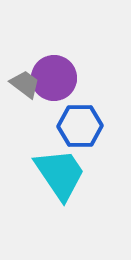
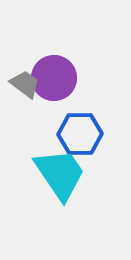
blue hexagon: moved 8 px down
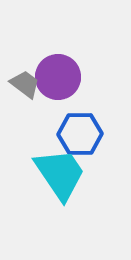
purple circle: moved 4 px right, 1 px up
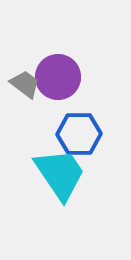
blue hexagon: moved 1 px left
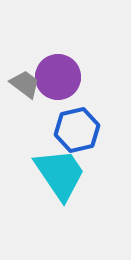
blue hexagon: moved 2 px left, 4 px up; rotated 12 degrees counterclockwise
